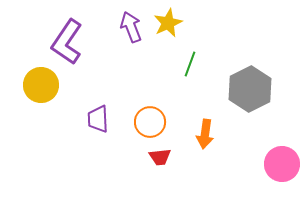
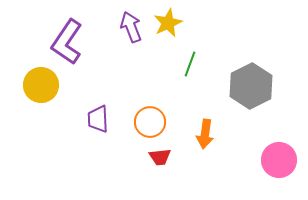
gray hexagon: moved 1 px right, 3 px up
pink circle: moved 3 px left, 4 px up
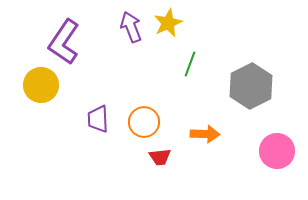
purple L-shape: moved 3 px left
orange circle: moved 6 px left
orange arrow: rotated 96 degrees counterclockwise
pink circle: moved 2 px left, 9 px up
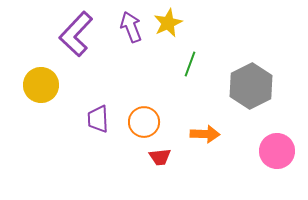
purple L-shape: moved 12 px right, 8 px up; rotated 9 degrees clockwise
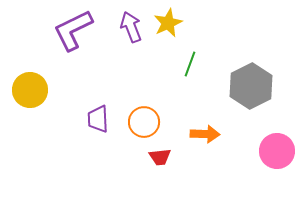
purple L-shape: moved 3 px left, 4 px up; rotated 21 degrees clockwise
yellow circle: moved 11 px left, 5 px down
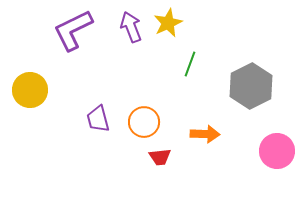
purple trapezoid: rotated 12 degrees counterclockwise
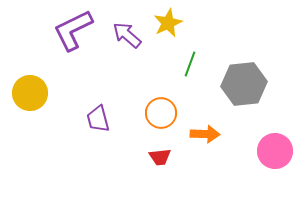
purple arrow: moved 4 px left, 8 px down; rotated 28 degrees counterclockwise
gray hexagon: moved 7 px left, 2 px up; rotated 21 degrees clockwise
yellow circle: moved 3 px down
orange circle: moved 17 px right, 9 px up
pink circle: moved 2 px left
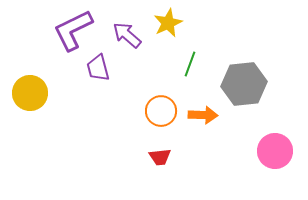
orange circle: moved 2 px up
purple trapezoid: moved 51 px up
orange arrow: moved 2 px left, 19 px up
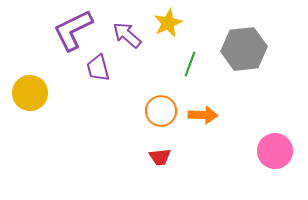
gray hexagon: moved 35 px up
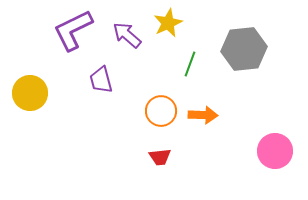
purple trapezoid: moved 3 px right, 12 px down
